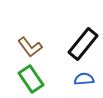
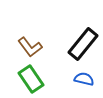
blue semicircle: rotated 18 degrees clockwise
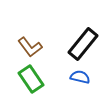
blue semicircle: moved 4 px left, 2 px up
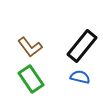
black rectangle: moved 1 px left, 2 px down
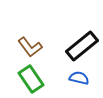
black rectangle: rotated 12 degrees clockwise
blue semicircle: moved 1 px left, 1 px down
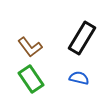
black rectangle: moved 8 px up; rotated 20 degrees counterclockwise
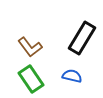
blue semicircle: moved 7 px left, 2 px up
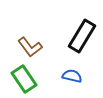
black rectangle: moved 2 px up
green rectangle: moved 7 px left
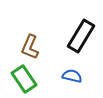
black rectangle: moved 1 px left
brown L-shape: rotated 60 degrees clockwise
